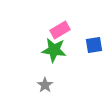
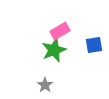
pink rectangle: moved 1 px down
green star: rotated 30 degrees counterclockwise
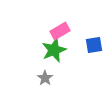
gray star: moved 7 px up
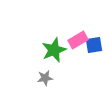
pink rectangle: moved 18 px right, 9 px down
gray star: rotated 28 degrees clockwise
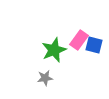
pink rectangle: moved 1 px right; rotated 24 degrees counterclockwise
blue square: rotated 24 degrees clockwise
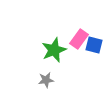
pink rectangle: moved 1 px up
gray star: moved 1 px right, 2 px down
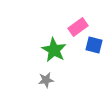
pink rectangle: moved 1 px left, 12 px up; rotated 18 degrees clockwise
green star: rotated 20 degrees counterclockwise
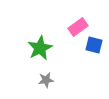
green star: moved 14 px left, 2 px up; rotated 15 degrees clockwise
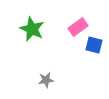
green star: moved 8 px left, 19 px up; rotated 20 degrees counterclockwise
